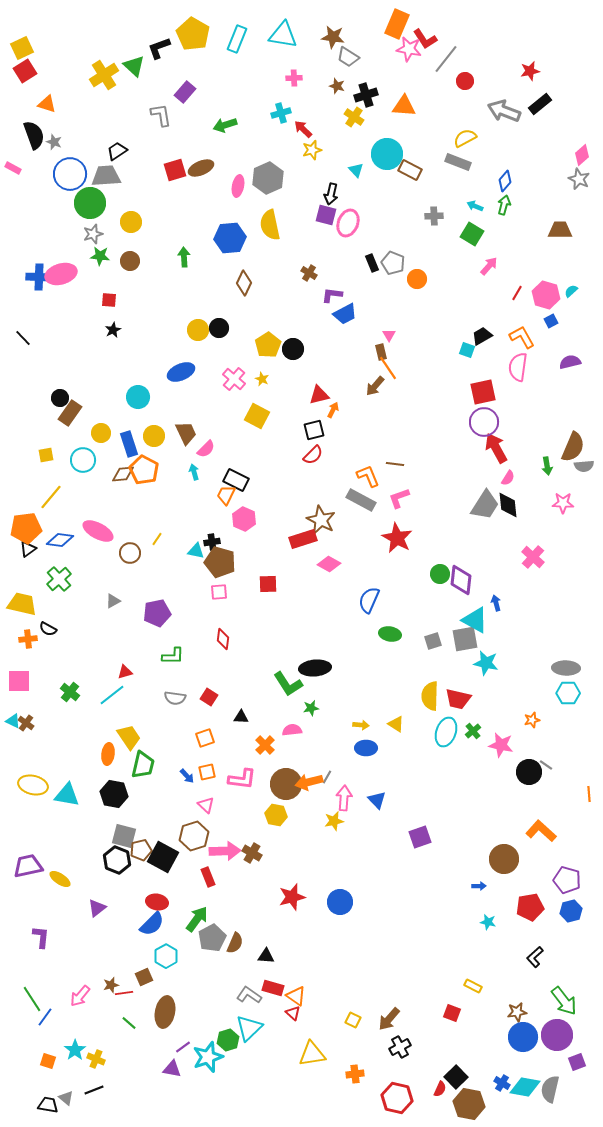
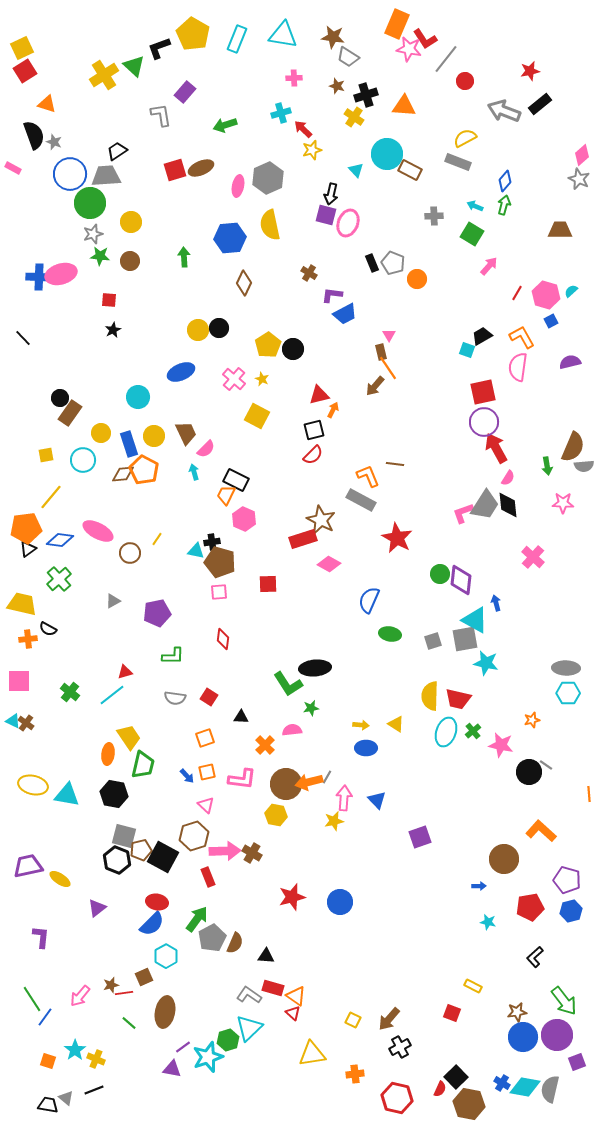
pink L-shape at (399, 498): moved 64 px right, 15 px down
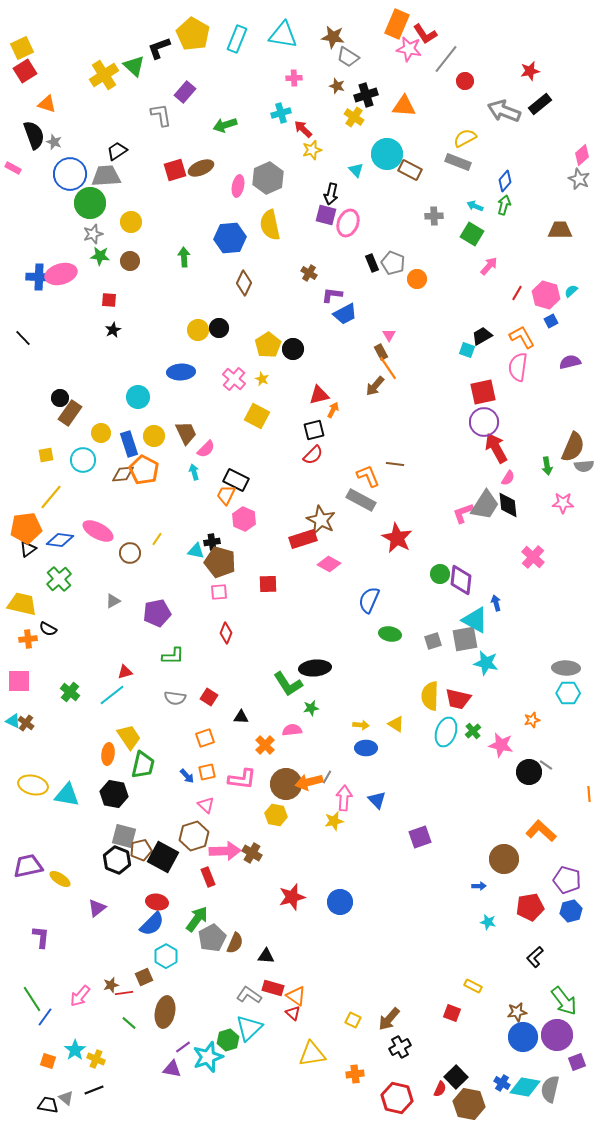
red L-shape at (425, 39): moved 5 px up
brown rectangle at (381, 352): rotated 14 degrees counterclockwise
blue ellipse at (181, 372): rotated 20 degrees clockwise
red diamond at (223, 639): moved 3 px right, 6 px up; rotated 15 degrees clockwise
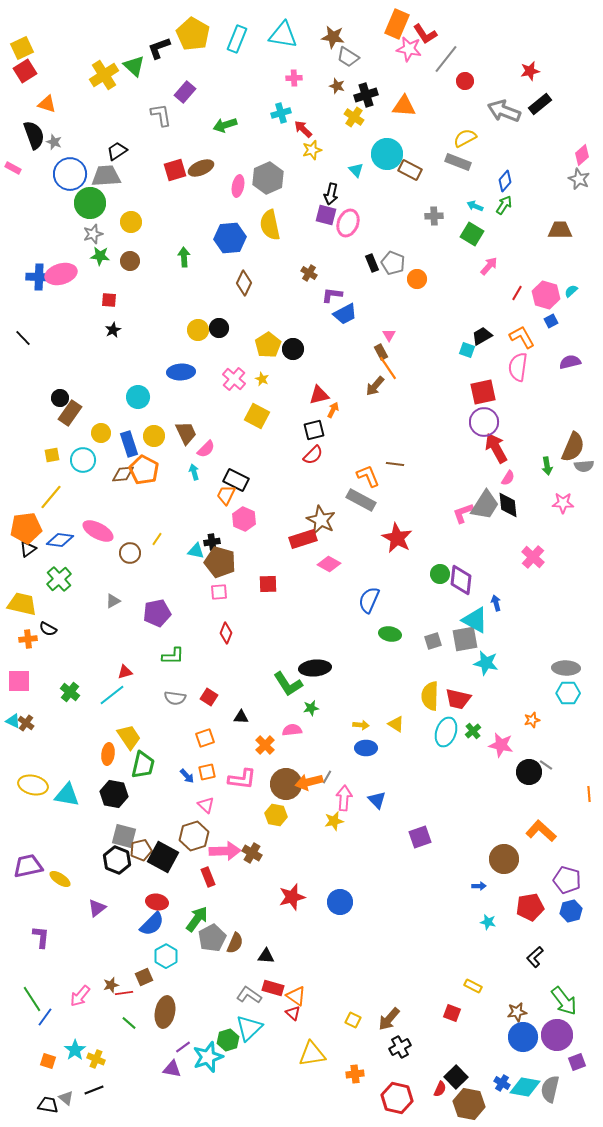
green arrow at (504, 205): rotated 18 degrees clockwise
yellow square at (46, 455): moved 6 px right
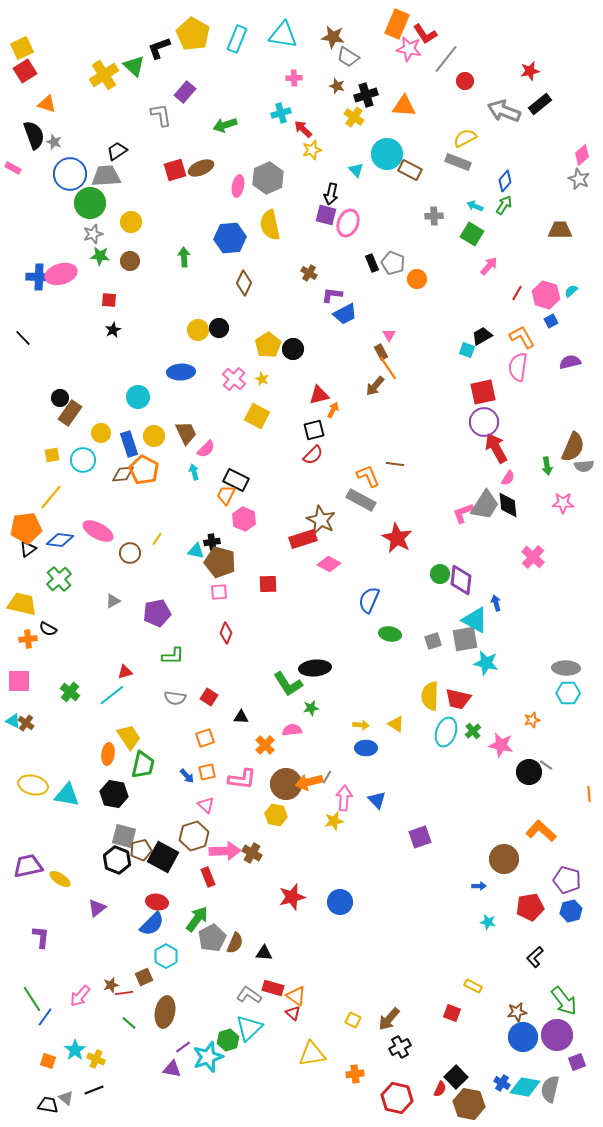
black triangle at (266, 956): moved 2 px left, 3 px up
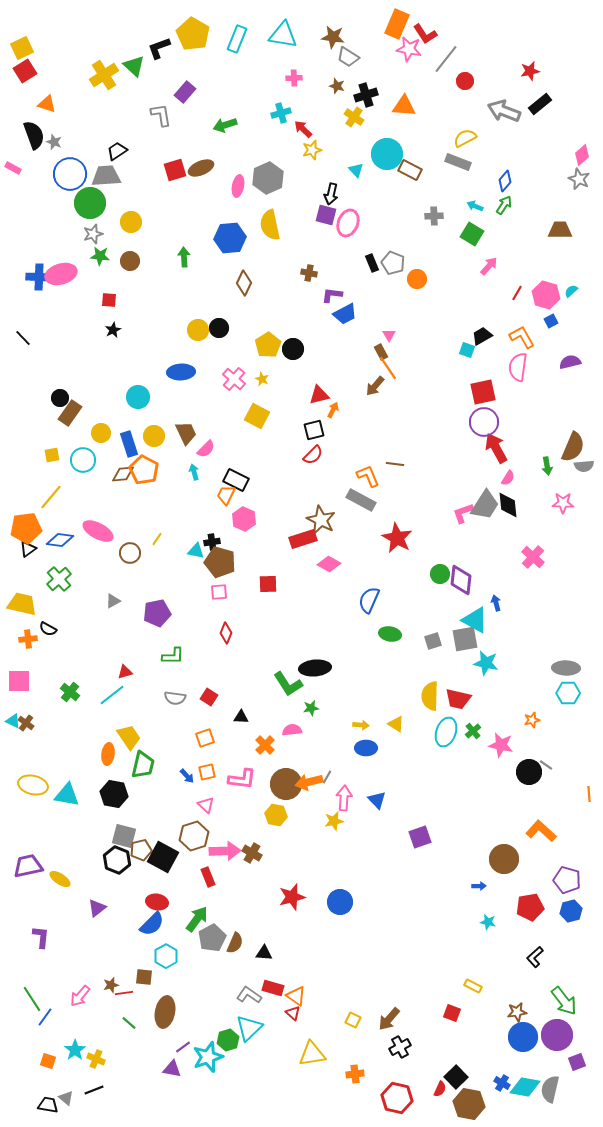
brown cross at (309, 273): rotated 21 degrees counterclockwise
brown square at (144, 977): rotated 30 degrees clockwise
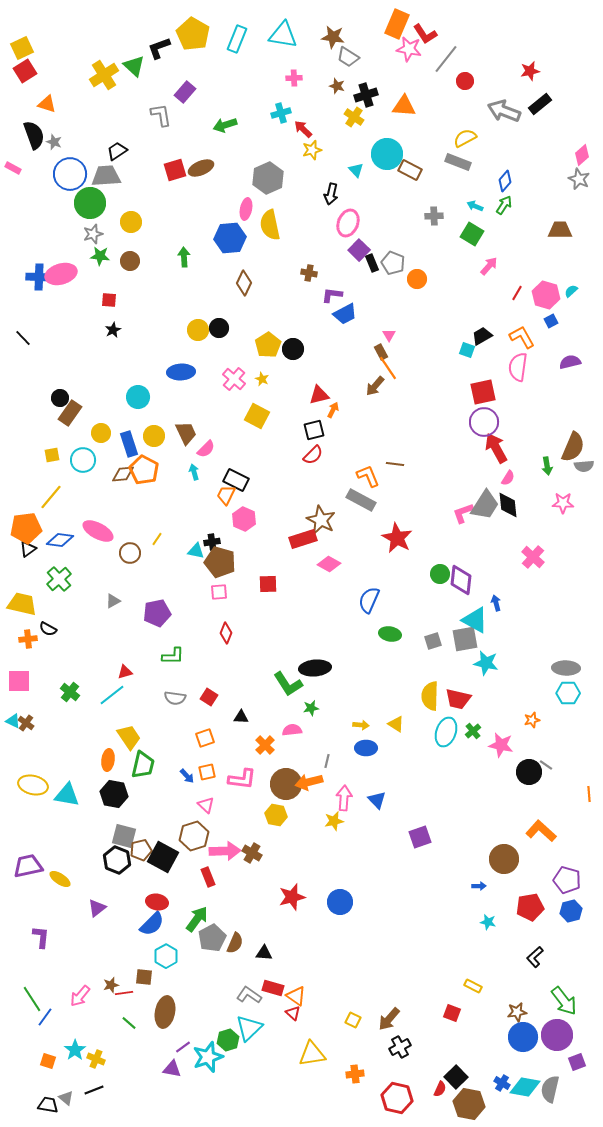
pink ellipse at (238, 186): moved 8 px right, 23 px down
purple square at (326, 215): moved 33 px right, 35 px down; rotated 30 degrees clockwise
orange ellipse at (108, 754): moved 6 px down
gray line at (327, 777): moved 16 px up; rotated 16 degrees counterclockwise
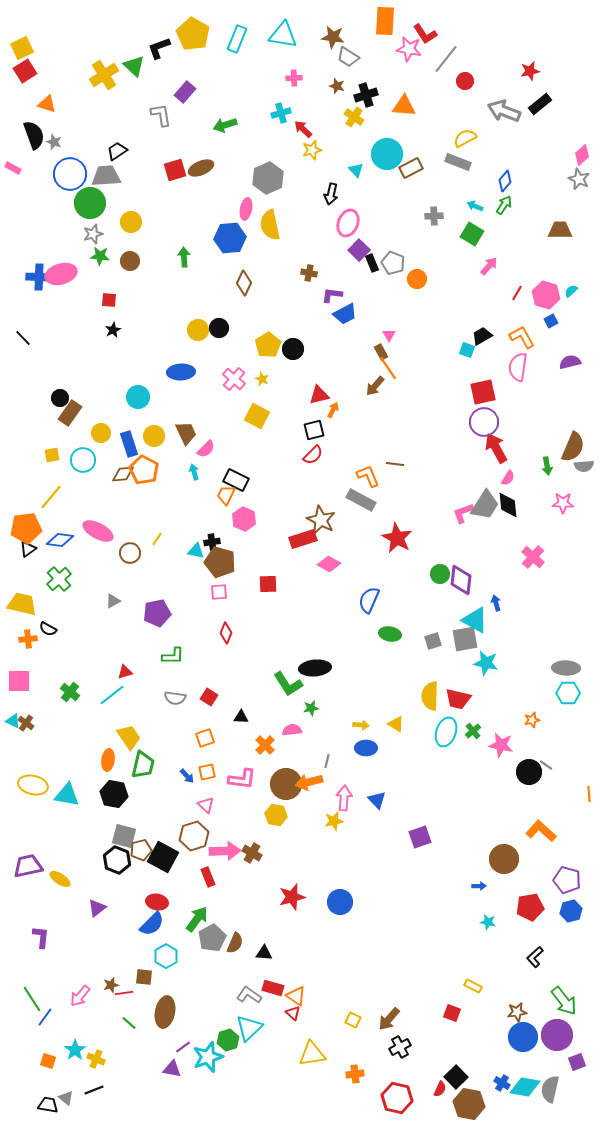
orange rectangle at (397, 24): moved 12 px left, 3 px up; rotated 20 degrees counterclockwise
brown rectangle at (410, 170): moved 1 px right, 2 px up; rotated 55 degrees counterclockwise
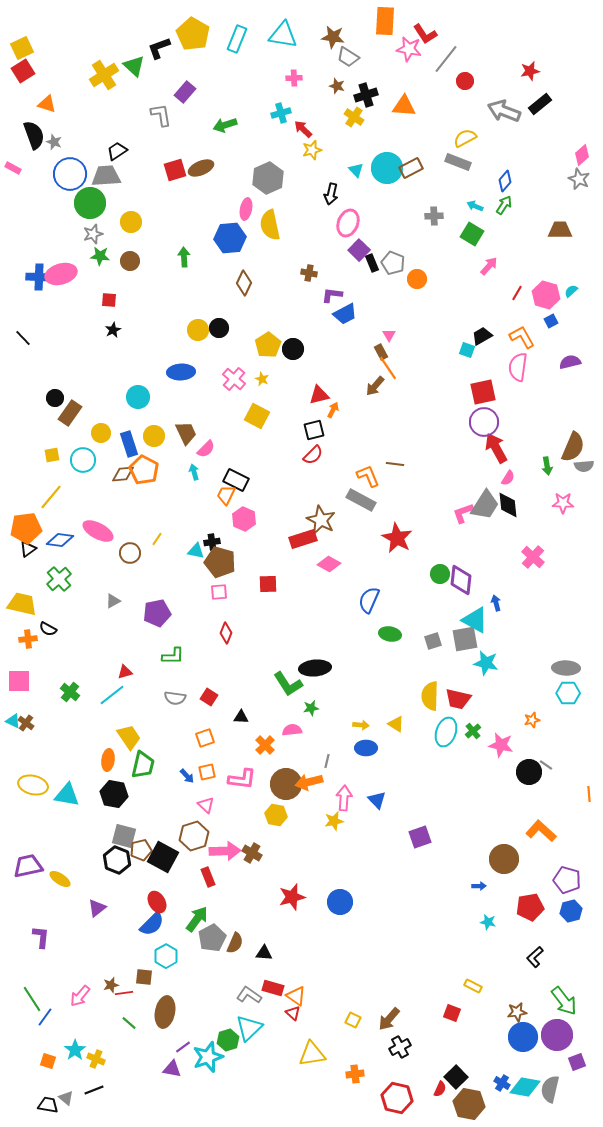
red square at (25, 71): moved 2 px left
cyan circle at (387, 154): moved 14 px down
black circle at (60, 398): moved 5 px left
red ellipse at (157, 902): rotated 50 degrees clockwise
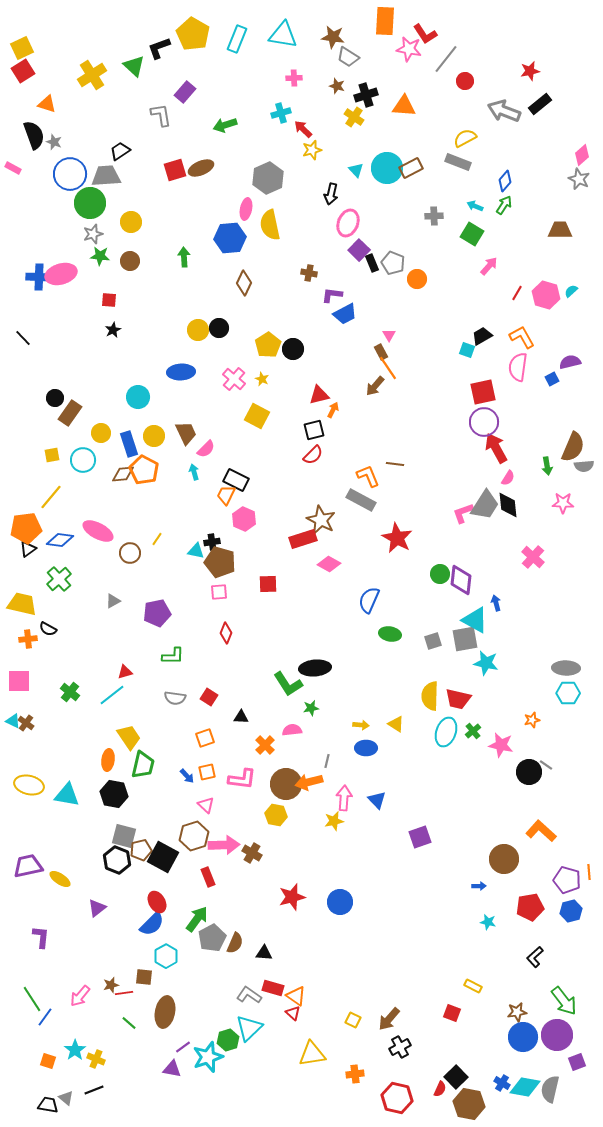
yellow cross at (104, 75): moved 12 px left
black trapezoid at (117, 151): moved 3 px right
blue square at (551, 321): moved 1 px right, 58 px down
yellow ellipse at (33, 785): moved 4 px left
orange line at (589, 794): moved 78 px down
pink arrow at (225, 851): moved 1 px left, 6 px up
